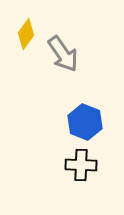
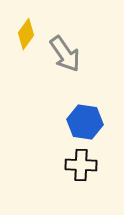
gray arrow: moved 2 px right
blue hexagon: rotated 12 degrees counterclockwise
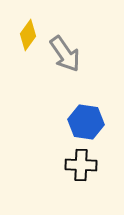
yellow diamond: moved 2 px right, 1 px down
blue hexagon: moved 1 px right
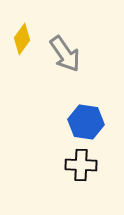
yellow diamond: moved 6 px left, 4 px down
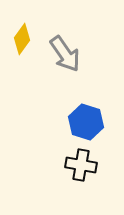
blue hexagon: rotated 8 degrees clockwise
black cross: rotated 8 degrees clockwise
